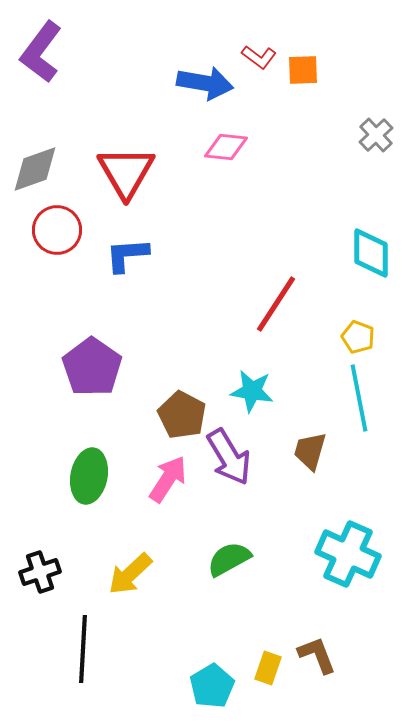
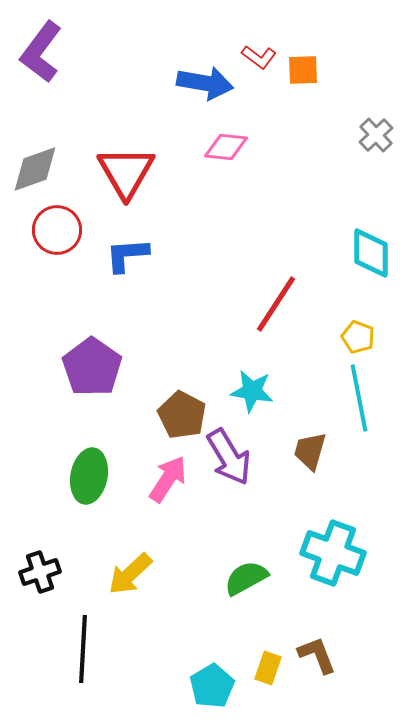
cyan cross: moved 15 px left, 1 px up; rotated 4 degrees counterclockwise
green semicircle: moved 17 px right, 19 px down
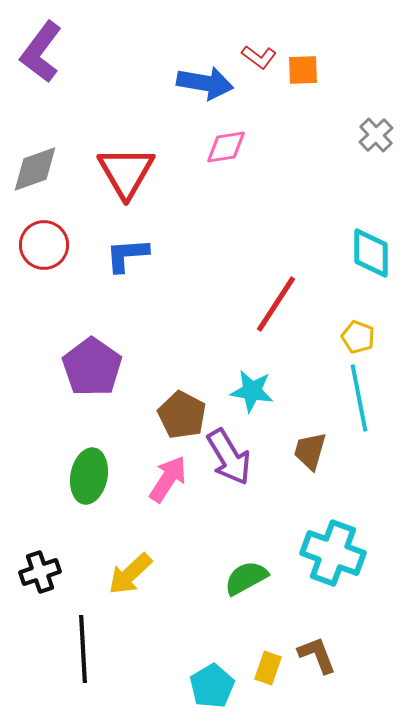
pink diamond: rotated 15 degrees counterclockwise
red circle: moved 13 px left, 15 px down
black line: rotated 6 degrees counterclockwise
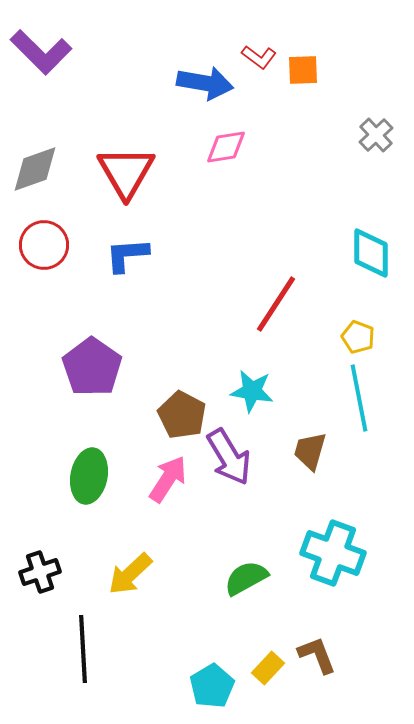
purple L-shape: rotated 82 degrees counterclockwise
yellow rectangle: rotated 24 degrees clockwise
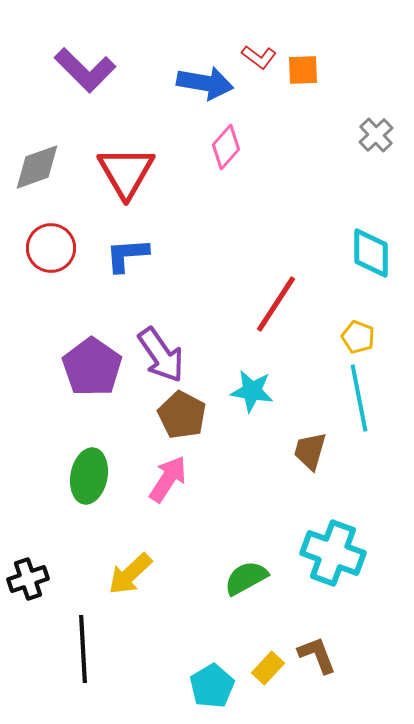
purple L-shape: moved 44 px right, 18 px down
pink diamond: rotated 39 degrees counterclockwise
gray diamond: moved 2 px right, 2 px up
red circle: moved 7 px right, 3 px down
purple arrow: moved 68 px left, 102 px up; rotated 4 degrees counterclockwise
black cross: moved 12 px left, 7 px down
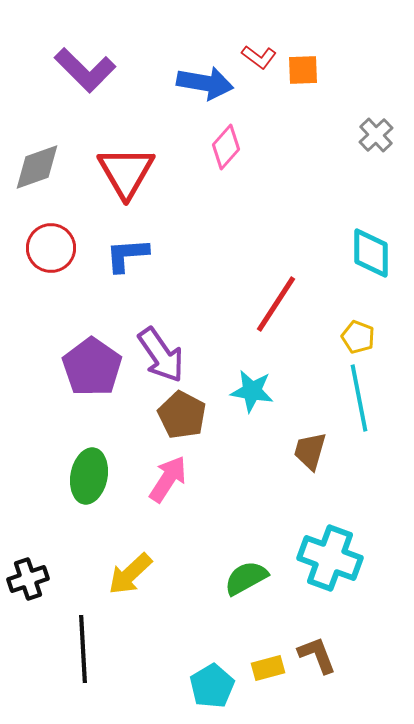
cyan cross: moved 3 px left, 5 px down
yellow rectangle: rotated 32 degrees clockwise
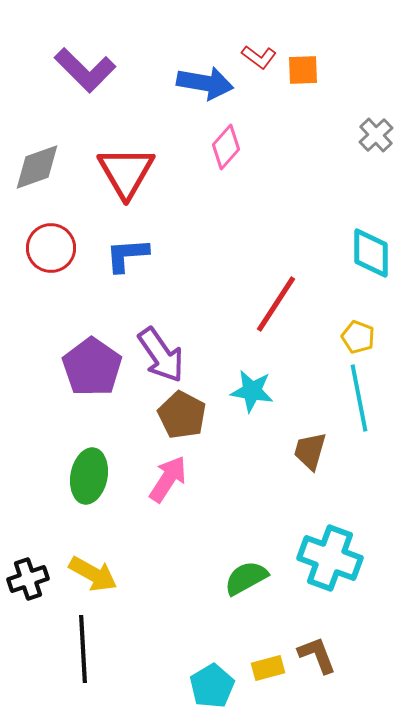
yellow arrow: moved 37 px left; rotated 108 degrees counterclockwise
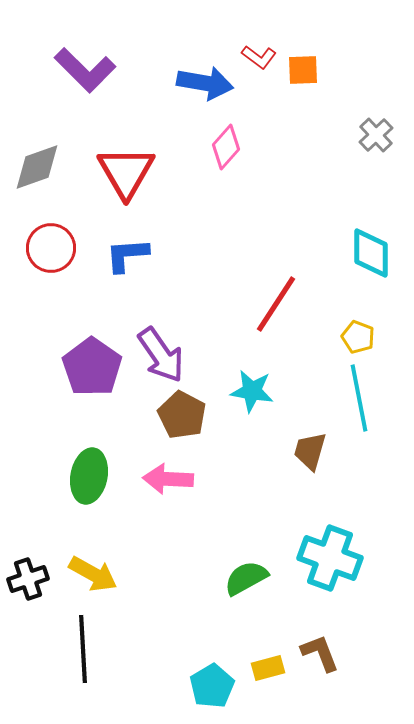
pink arrow: rotated 120 degrees counterclockwise
brown L-shape: moved 3 px right, 2 px up
